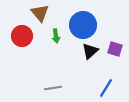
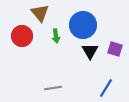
black triangle: rotated 18 degrees counterclockwise
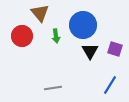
blue line: moved 4 px right, 3 px up
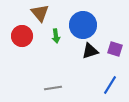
black triangle: rotated 42 degrees clockwise
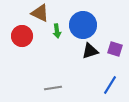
brown triangle: rotated 24 degrees counterclockwise
green arrow: moved 1 px right, 5 px up
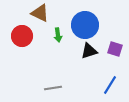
blue circle: moved 2 px right
green arrow: moved 1 px right, 4 px down
black triangle: moved 1 px left
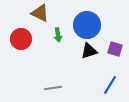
blue circle: moved 2 px right
red circle: moved 1 px left, 3 px down
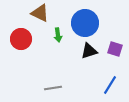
blue circle: moved 2 px left, 2 px up
